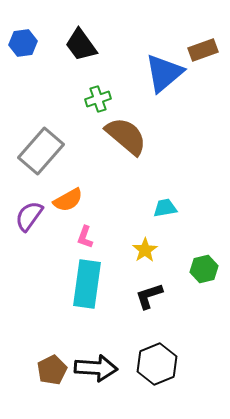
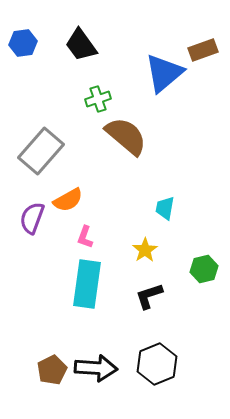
cyan trapezoid: rotated 70 degrees counterclockwise
purple semicircle: moved 3 px right, 2 px down; rotated 16 degrees counterclockwise
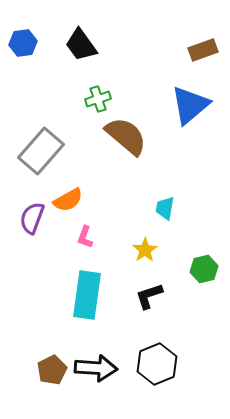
blue triangle: moved 26 px right, 32 px down
cyan rectangle: moved 11 px down
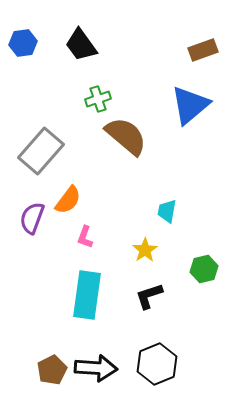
orange semicircle: rotated 24 degrees counterclockwise
cyan trapezoid: moved 2 px right, 3 px down
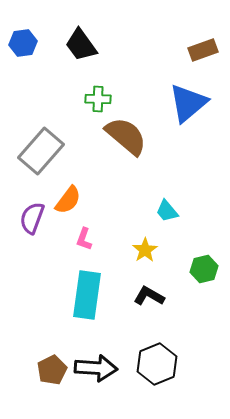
green cross: rotated 20 degrees clockwise
blue triangle: moved 2 px left, 2 px up
cyan trapezoid: rotated 50 degrees counterclockwise
pink L-shape: moved 1 px left, 2 px down
black L-shape: rotated 48 degrees clockwise
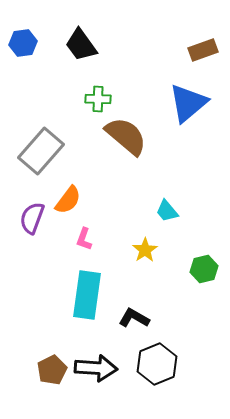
black L-shape: moved 15 px left, 22 px down
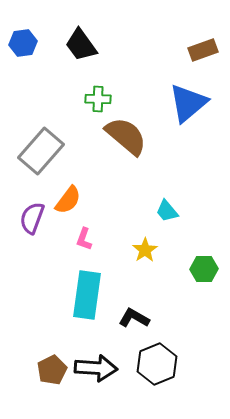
green hexagon: rotated 12 degrees clockwise
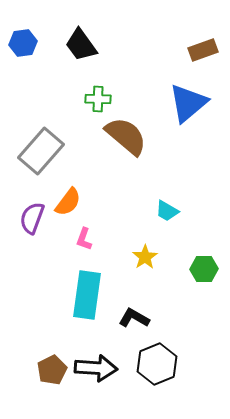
orange semicircle: moved 2 px down
cyan trapezoid: rotated 20 degrees counterclockwise
yellow star: moved 7 px down
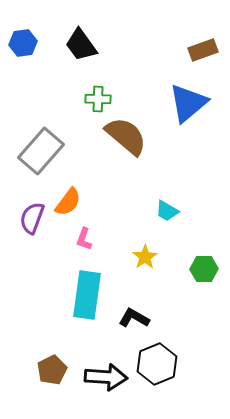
black arrow: moved 10 px right, 9 px down
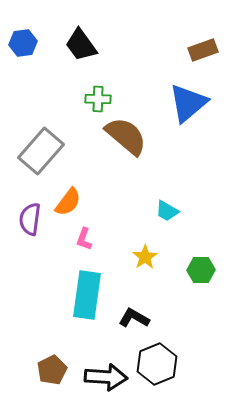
purple semicircle: moved 2 px left, 1 px down; rotated 12 degrees counterclockwise
green hexagon: moved 3 px left, 1 px down
